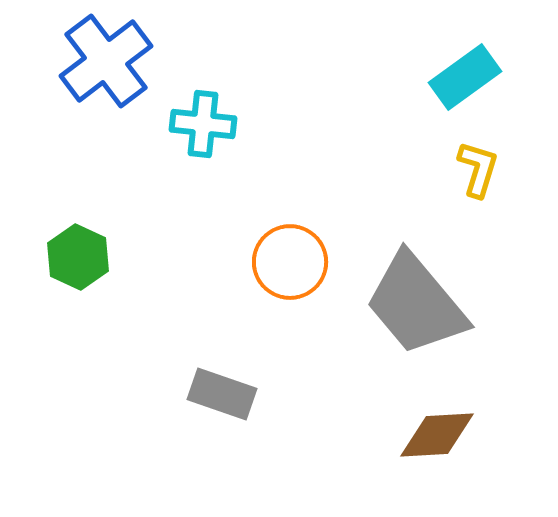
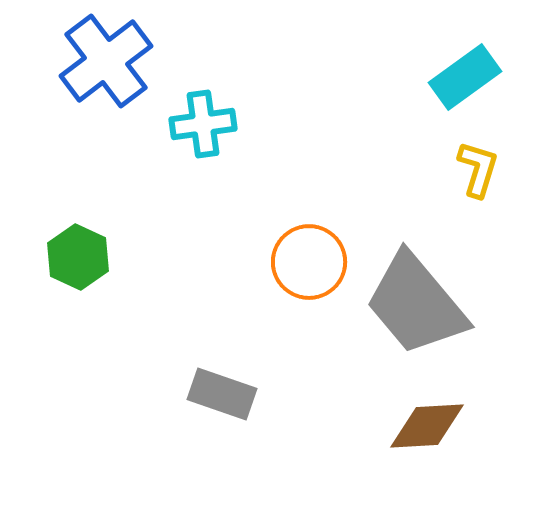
cyan cross: rotated 14 degrees counterclockwise
orange circle: moved 19 px right
brown diamond: moved 10 px left, 9 px up
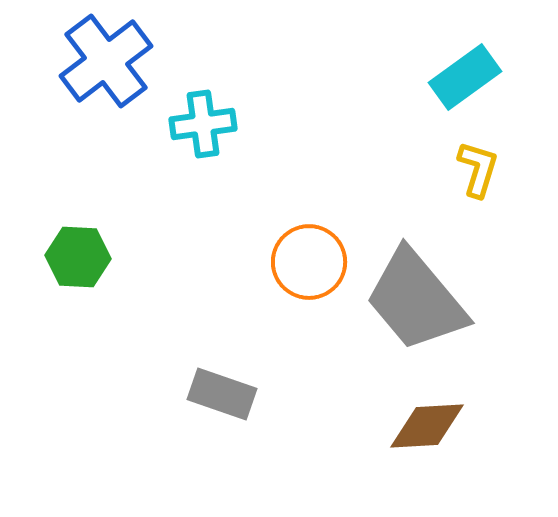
green hexagon: rotated 22 degrees counterclockwise
gray trapezoid: moved 4 px up
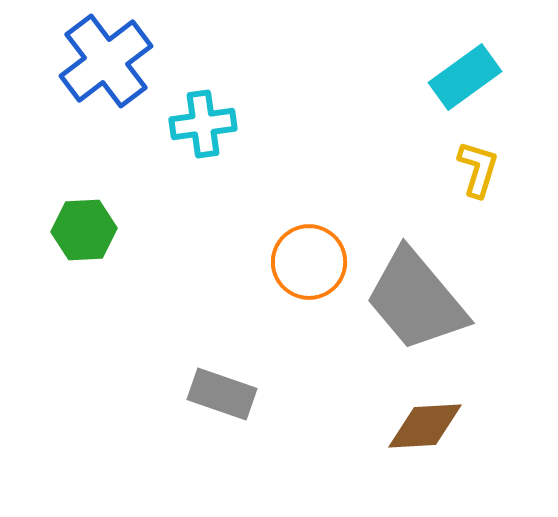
green hexagon: moved 6 px right, 27 px up; rotated 6 degrees counterclockwise
brown diamond: moved 2 px left
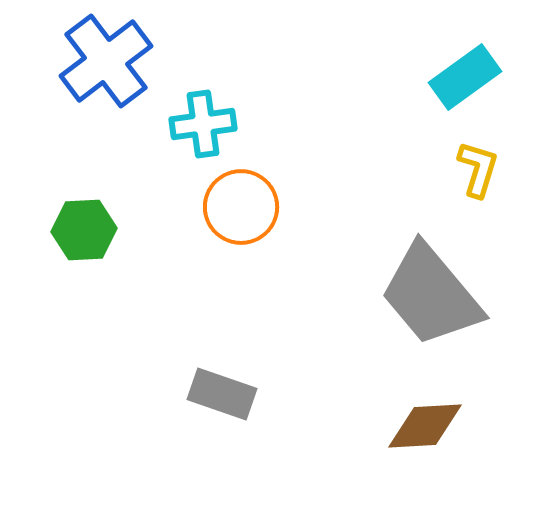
orange circle: moved 68 px left, 55 px up
gray trapezoid: moved 15 px right, 5 px up
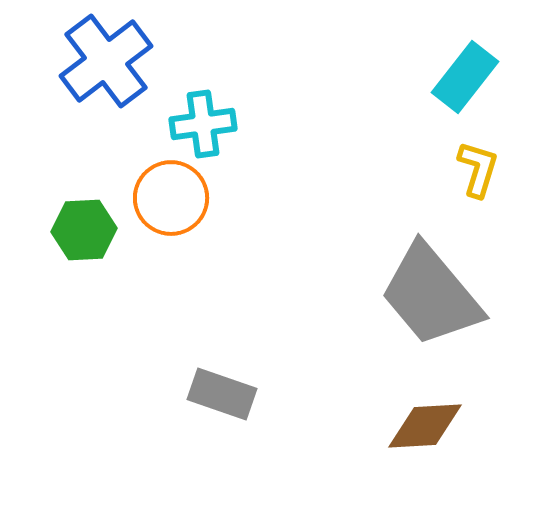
cyan rectangle: rotated 16 degrees counterclockwise
orange circle: moved 70 px left, 9 px up
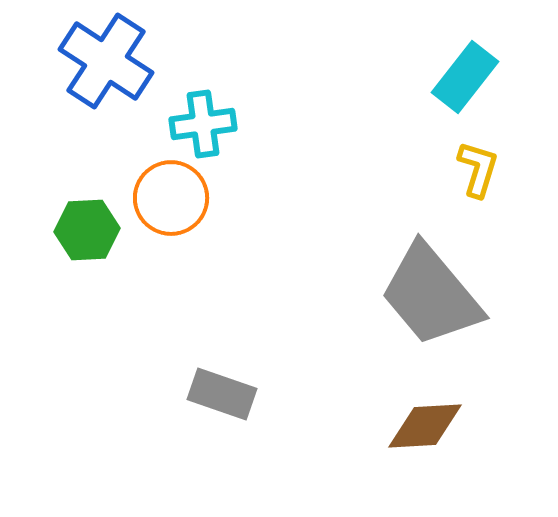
blue cross: rotated 20 degrees counterclockwise
green hexagon: moved 3 px right
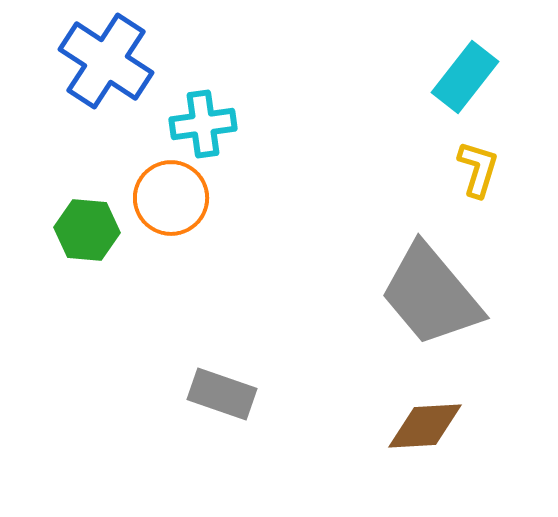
green hexagon: rotated 8 degrees clockwise
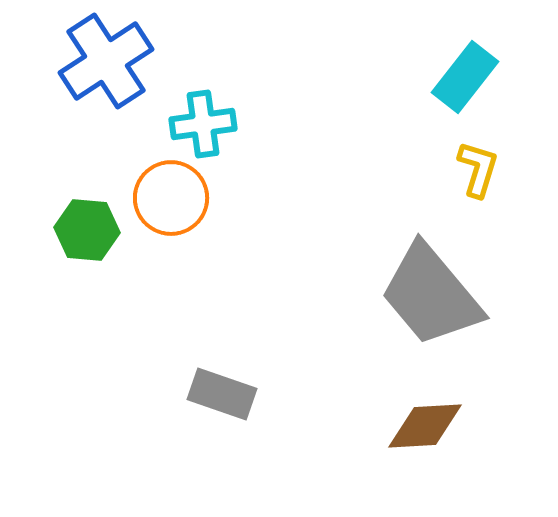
blue cross: rotated 24 degrees clockwise
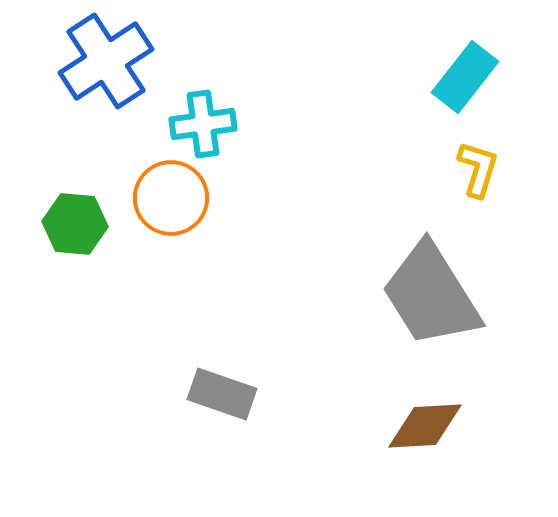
green hexagon: moved 12 px left, 6 px up
gray trapezoid: rotated 8 degrees clockwise
